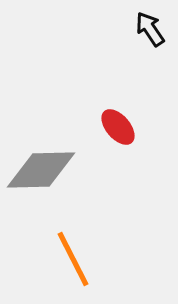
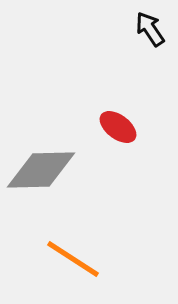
red ellipse: rotated 12 degrees counterclockwise
orange line: rotated 30 degrees counterclockwise
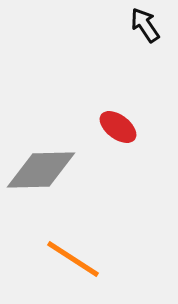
black arrow: moved 5 px left, 4 px up
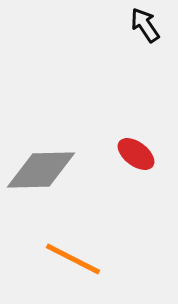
red ellipse: moved 18 px right, 27 px down
orange line: rotated 6 degrees counterclockwise
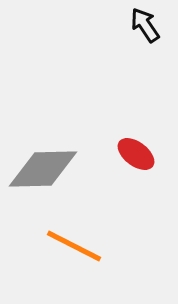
gray diamond: moved 2 px right, 1 px up
orange line: moved 1 px right, 13 px up
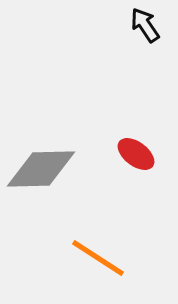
gray diamond: moved 2 px left
orange line: moved 24 px right, 12 px down; rotated 6 degrees clockwise
